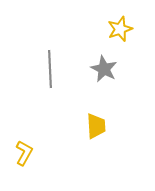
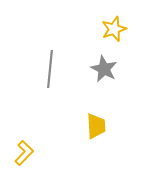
yellow star: moved 6 px left
gray line: rotated 9 degrees clockwise
yellow L-shape: rotated 15 degrees clockwise
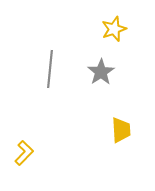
gray star: moved 3 px left, 3 px down; rotated 12 degrees clockwise
yellow trapezoid: moved 25 px right, 4 px down
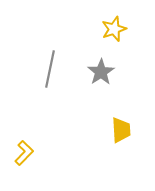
gray line: rotated 6 degrees clockwise
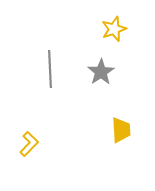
gray line: rotated 15 degrees counterclockwise
yellow L-shape: moved 5 px right, 9 px up
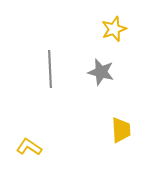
gray star: rotated 24 degrees counterclockwise
yellow L-shape: moved 3 px down; rotated 100 degrees counterclockwise
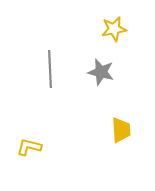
yellow star: rotated 10 degrees clockwise
yellow L-shape: rotated 20 degrees counterclockwise
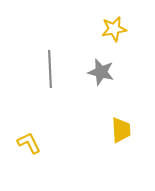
yellow L-shape: moved 4 px up; rotated 50 degrees clockwise
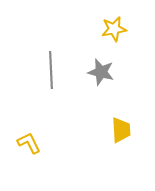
gray line: moved 1 px right, 1 px down
